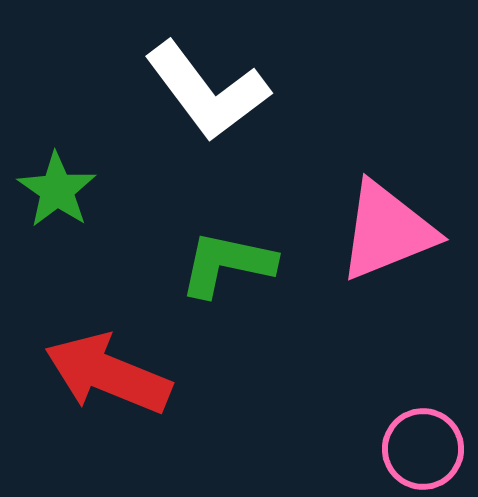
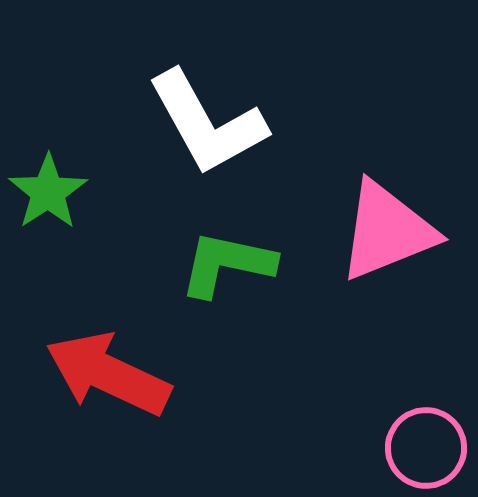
white L-shape: moved 32 px down; rotated 8 degrees clockwise
green star: moved 9 px left, 2 px down; rotated 4 degrees clockwise
red arrow: rotated 3 degrees clockwise
pink circle: moved 3 px right, 1 px up
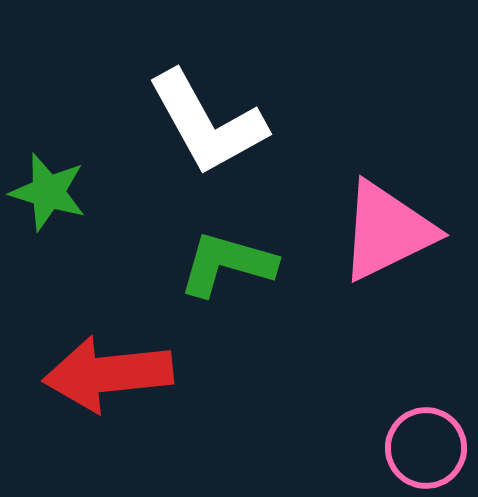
green star: rotated 22 degrees counterclockwise
pink triangle: rotated 4 degrees counterclockwise
green L-shape: rotated 4 degrees clockwise
red arrow: rotated 31 degrees counterclockwise
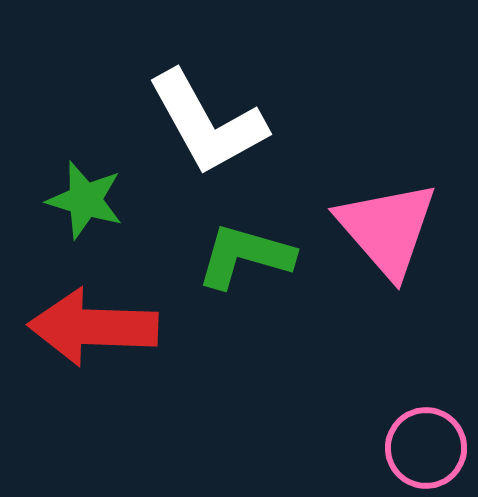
green star: moved 37 px right, 8 px down
pink triangle: moved 2 px up; rotated 45 degrees counterclockwise
green L-shape: moved 18 px right, 8 px up
red arrow: moved 15 px left, 47 px up; rotated 8 degrees clockwise
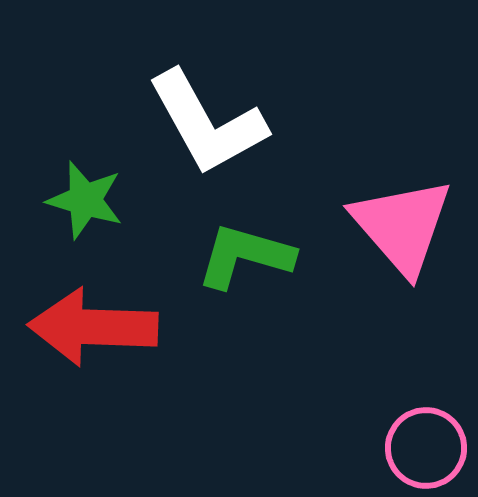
pink triangle: moved 15 px right, 3 px up
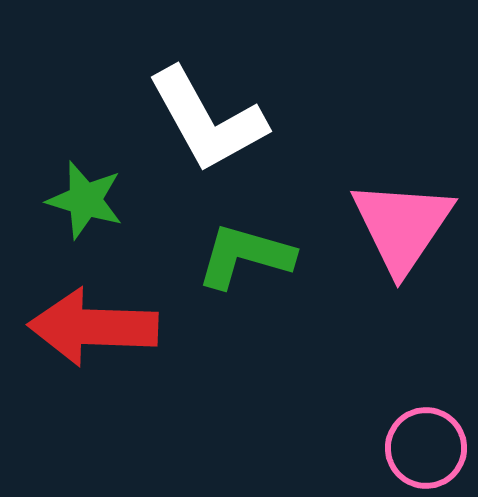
white L-shape: moved 3 px up
pink triangle: rotated 15 degrees clockwise
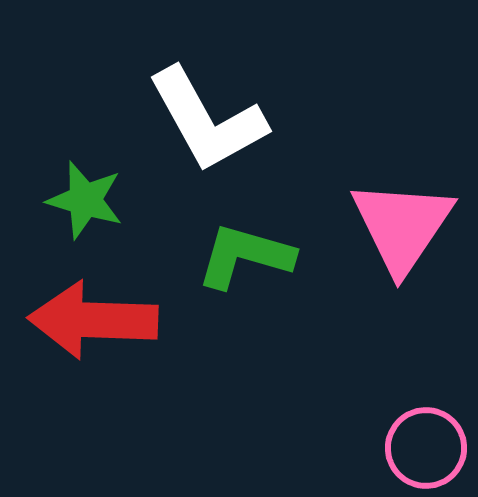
red arrow: moved 7 px up
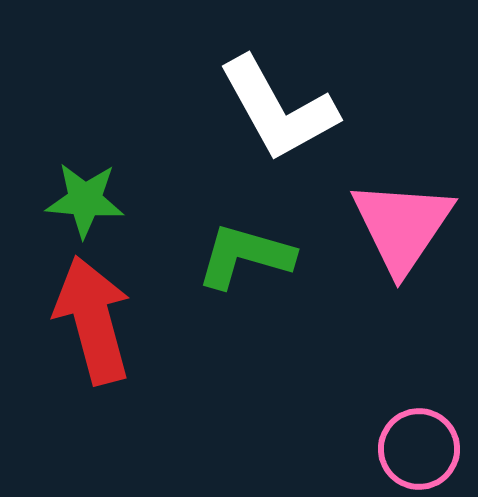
white L-shape: moved 71 px right, 11 px up
green star: rotated 12 degrees counterclockwise
red arrow: rotated 73 degrees clockwise
pink circle: moved 7 px left, 1 px down
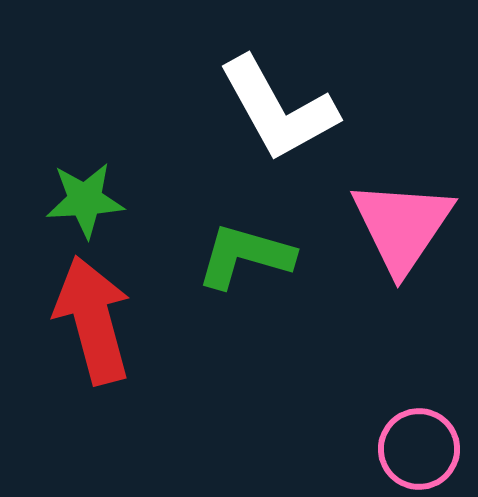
green star: rotated 8 degrees counterclockwise
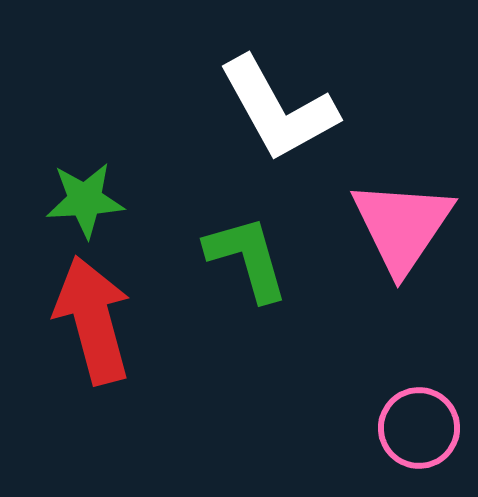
green L-shape: moved 2 px right, 2 px down; rotated 58 degrees clockwise
pink circle: moved 21 px up
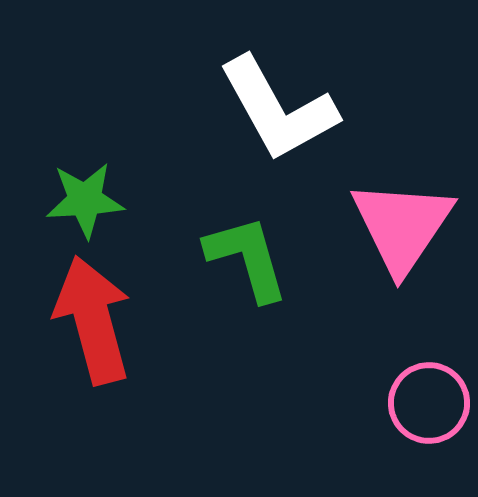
pink circle: moved 10 px right, 25 px up
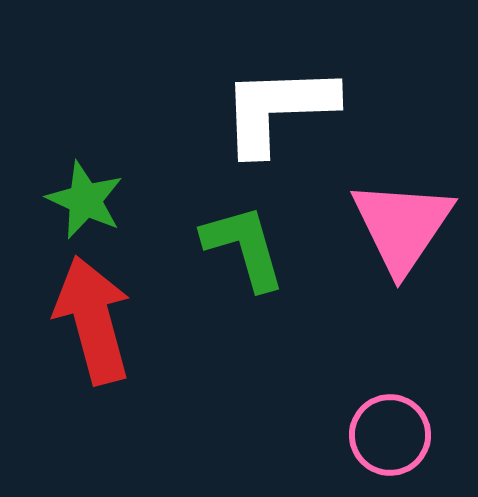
white L-shape: rotated 117 degrees clockwise
green star: rotated 28 degrees clockwise
green L-shape: moved 3 px left, 11 px up
pink circle: moved 39 px left, 32 px down
